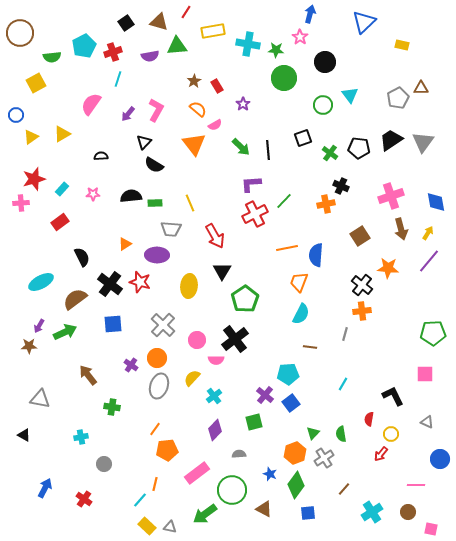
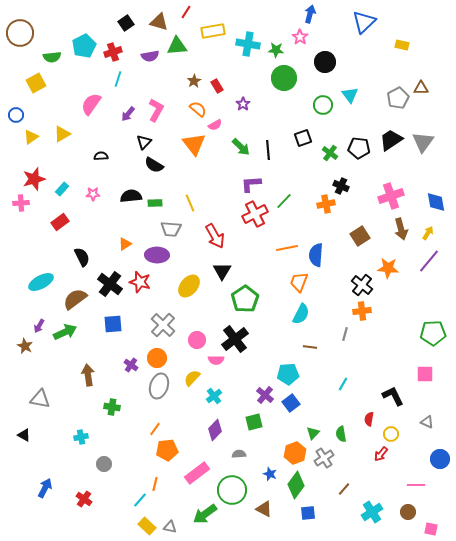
yellow ellipse at (189, 286): rotated 35 degrees clockwise
brown star at (29, 346): moved 4 px left; rotated 28 degrees clockwise
brown arrow at (88, 375): rotated 30 degrees clockwise
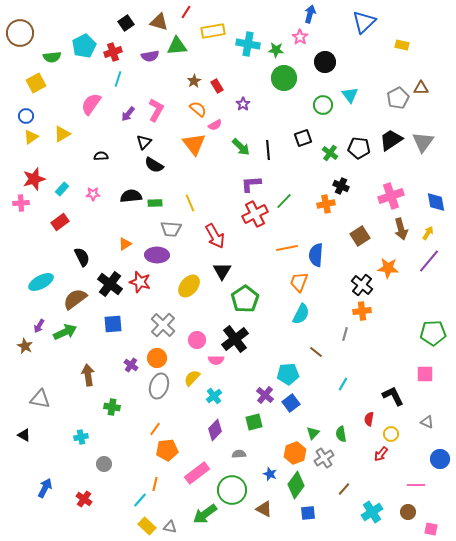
blue circle at (16, 115): moved 10 px right, 1 px down
brown line at (310, 347): moved 6 px right, 5 px down; rotated 32 degrees clockwise
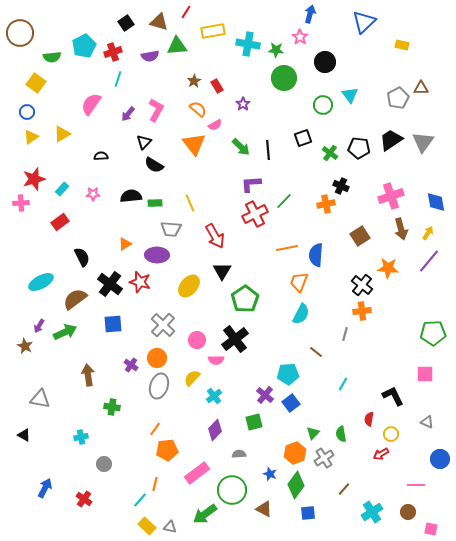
yellow square at (36, 83): rotated 24 degrees counterclockwise
blue circle at (26, 116): moved 1 px right, 4 px up
red arrow at (381, 454): rotated 21 degrees clockwise
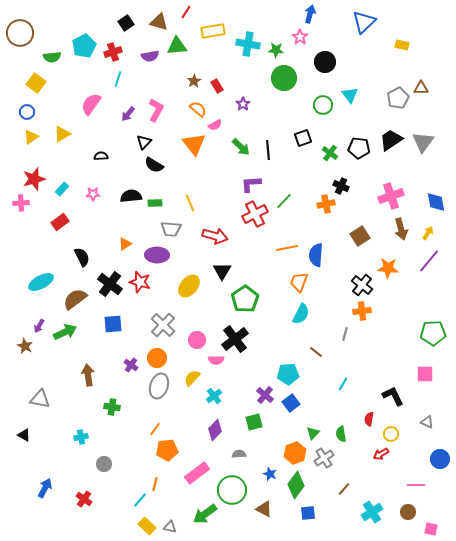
red arrow at (215, 236): rotated 45 degrees counterclockwise
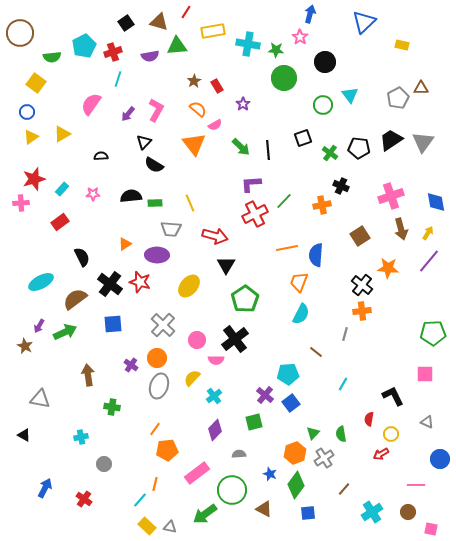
orange cross at (326, 204): moved 4 px left, 1 px down
black triangle at (222, 271): moved 4 px right, 6 px up
